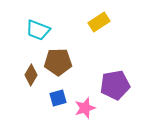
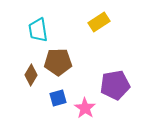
cyan trapezoid: rotated 60 degrees clockwise
pink star: rotated 20 degrees counterclockwise
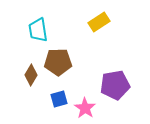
blue square: moved 1 px right, 1 px down
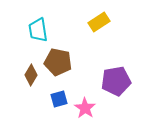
brown pentagon: rotated 12 degrees clockwise
purple pentagon: moved 1 px right, 4 px up
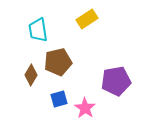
yellow rectangle: moved 12 px left, 3 px up
brown pentagon: rotated 24 degrees counterclockwise
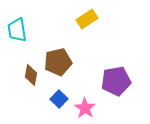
cyan trapezoid: moved 21 px left
brown diamond: rotated 20 degrees counterclockwise
blue square: rotated 30 degrees counterclockwise
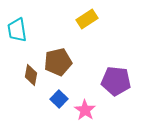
purple pentagon: rotated 16 degrees clockwise
pink star: moved 2 px down
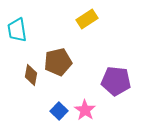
blue square: moved 12 px down
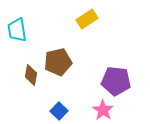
pink star: moved 18 px right
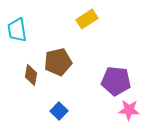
pink star: moved 26 px right; rotated 30 degrees counterclockwise
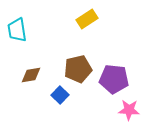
brown pentagon: moved 20 px right, 7 px down
brown diamond: rotated 70 degrees clockwise
purple pentagon: moved 2 px left, 2 px up
blue square: moved 1 px right, 16 px up
